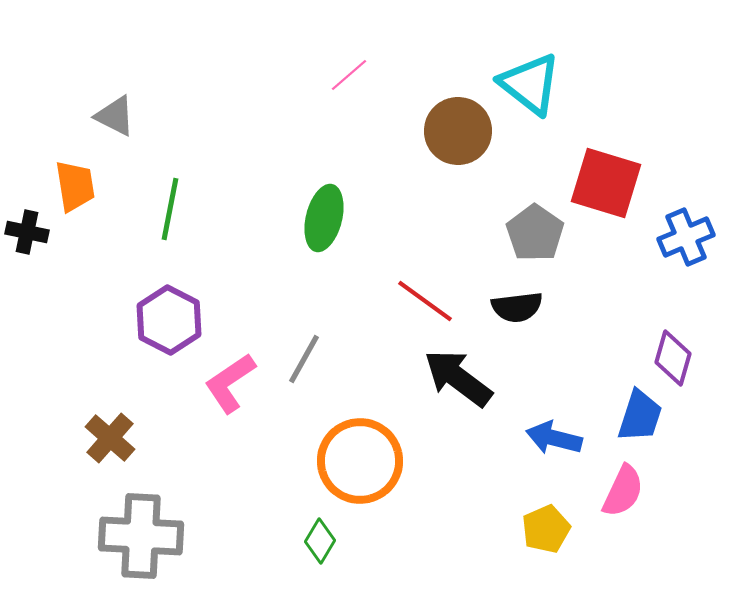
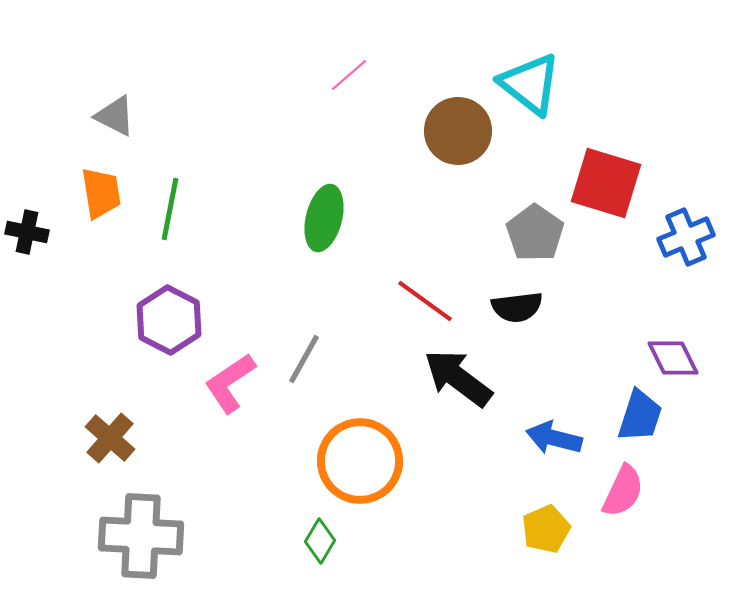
orange trapezoid: moved 26 px right, 7 px down
purple diamond: rotated 42 degrees counterclockwise
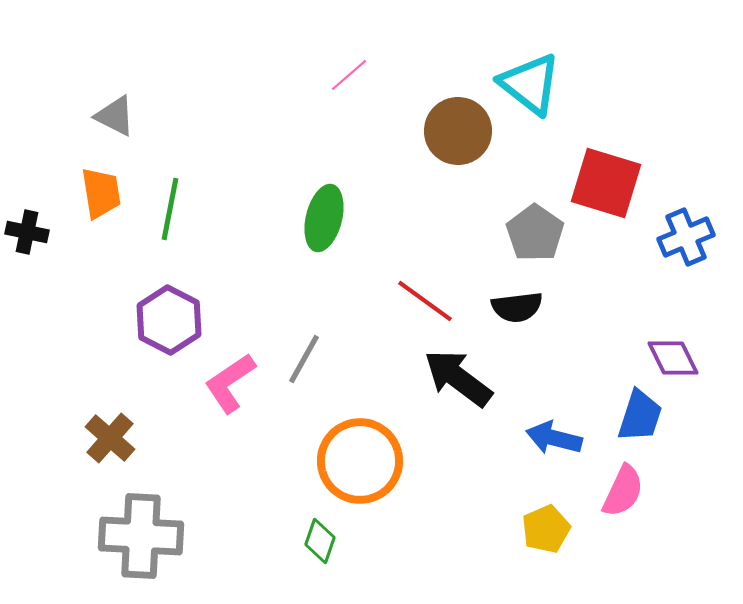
green diamond: rotated 12 degrees counterclockwise
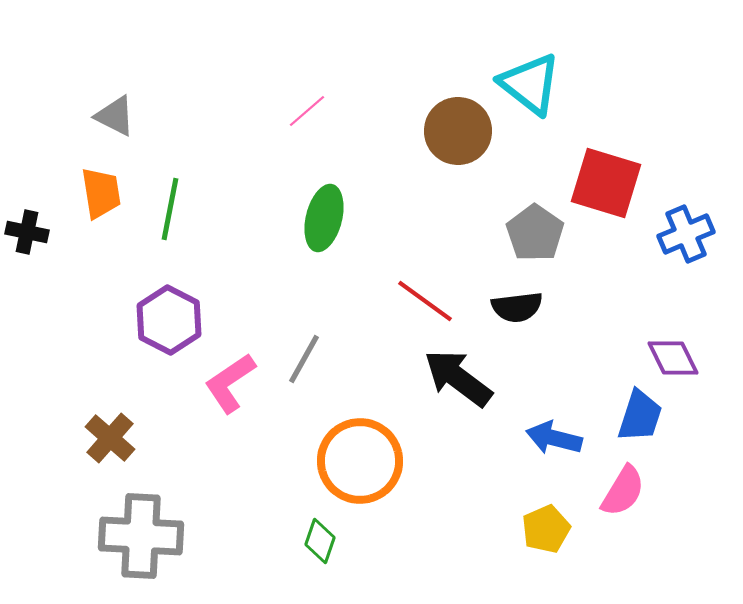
pink line: moved 42 px left, 36 px down
blue cross: moved 3 px up
pink semicircle: rotated 6 degrees clockwise
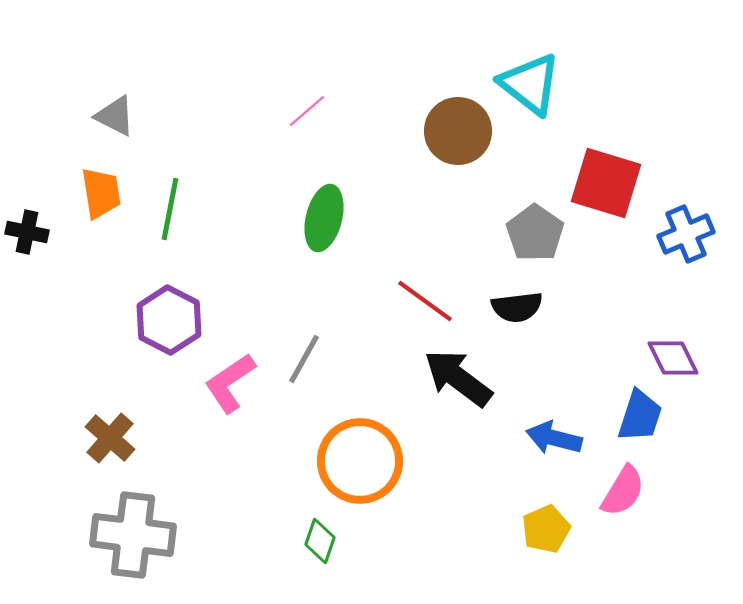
gray cross: moved 8 px left, 1 px up; rotated 4 degrees clockwise
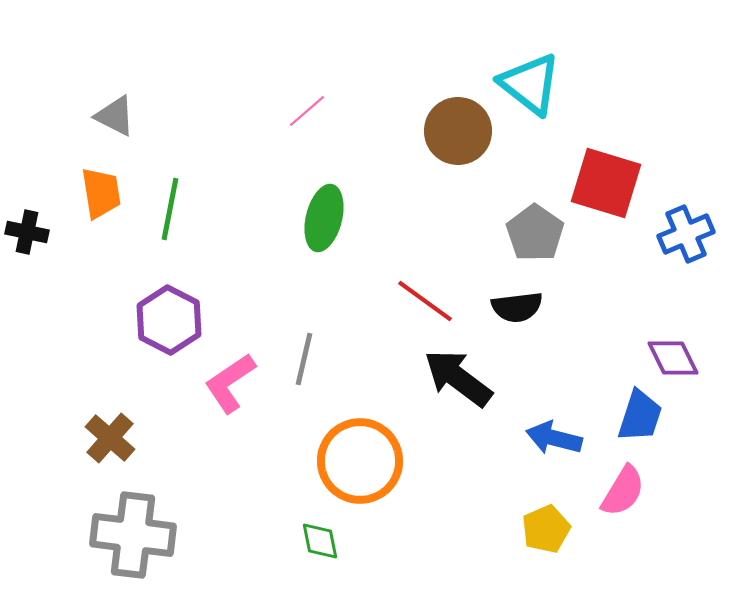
gray line: rotated 16 degrees counterclockwise
green diamond: rotated 30 degrees counterclockwise
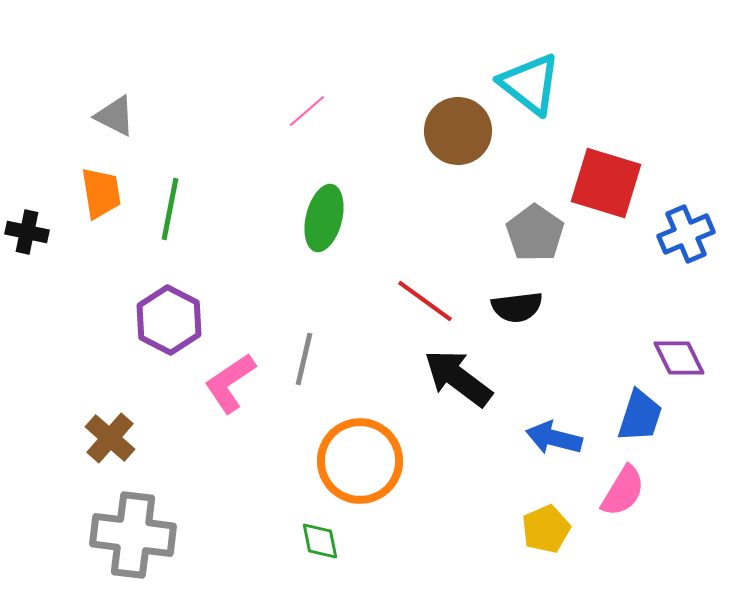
purple diamond: moved 6 px right
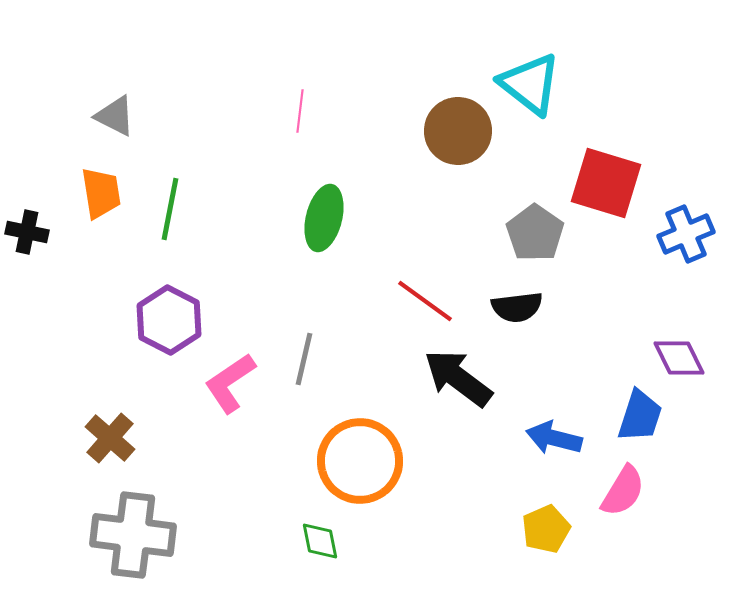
pink line: moved 7 px left; rotated 42 degrees counterclockwise
